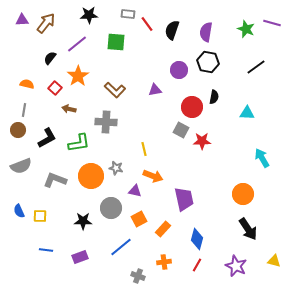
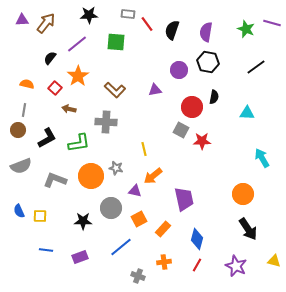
orange arrow at (153, 176): rotated 120 degrees clockwise
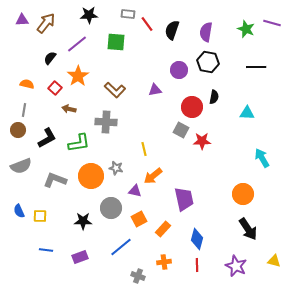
black line at (256, 67): rotated 36 degrees clockwise
red line at (197, 265): rotated 32 degrees counterclockwise
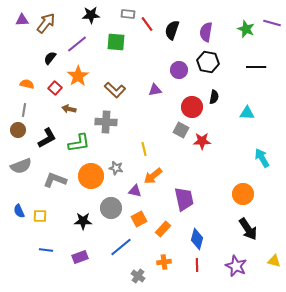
black star at (89, 15): moved 2 px right
gray cross at (138, 276): rotated 16 degrees clockwise
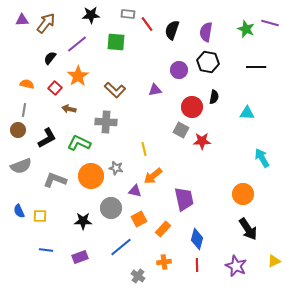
purple line at (272, 23): moved 2 px left
green L-shape at (79, 143): rotated 145 degrees counterclockwise
yellow triangle at (274, 261): rotated 40 degrees counterclockwise
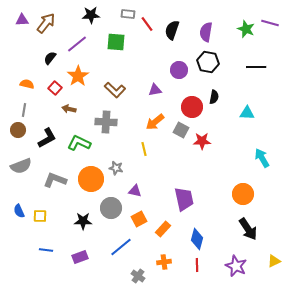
orange circle at (91, 176): moved 3 px down
orange arrow at (153, 176): moved 2 px right, 54 px up
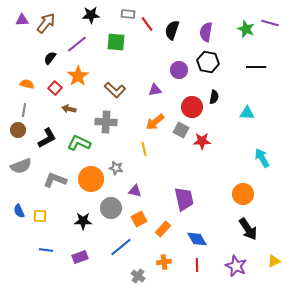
blue diamond at (197, 239): rotated 45 degrees counterclockwise
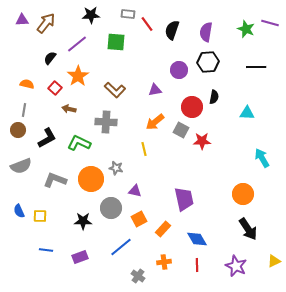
black hexagon at (208, 62): rotated 15 degrees counterclockwise
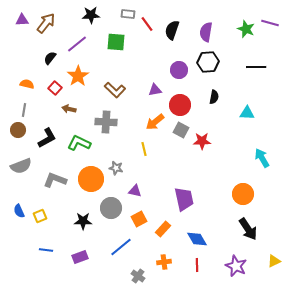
red circle at (192, 107): moved 12 px left, 2 px up
yellow square at (40, 216): rotated 24 degrees counterclockwise
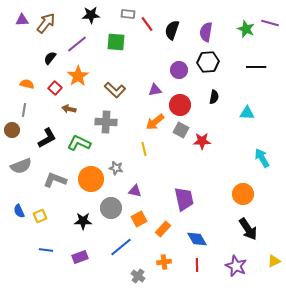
brown circle at (18, 130): moved 6 px left
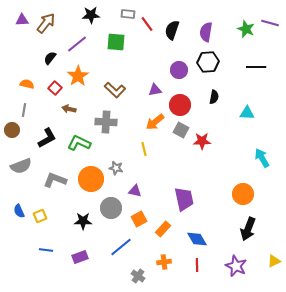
black arrow at (248, 229): rotated 55 degrees clockwise
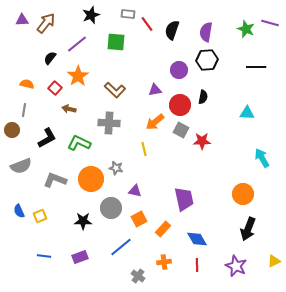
black star at (91, 15): rotated 18 degrees counterclockwise
black hexagon at (208, 62): moved 1 px left, 2 px up
black semicircle at (214, 97): moved 11 px left
gray cross at (106, 122): moved 3 px right, 1 px down
blue line at (46, 250): moved 2 px left, 6 px down
